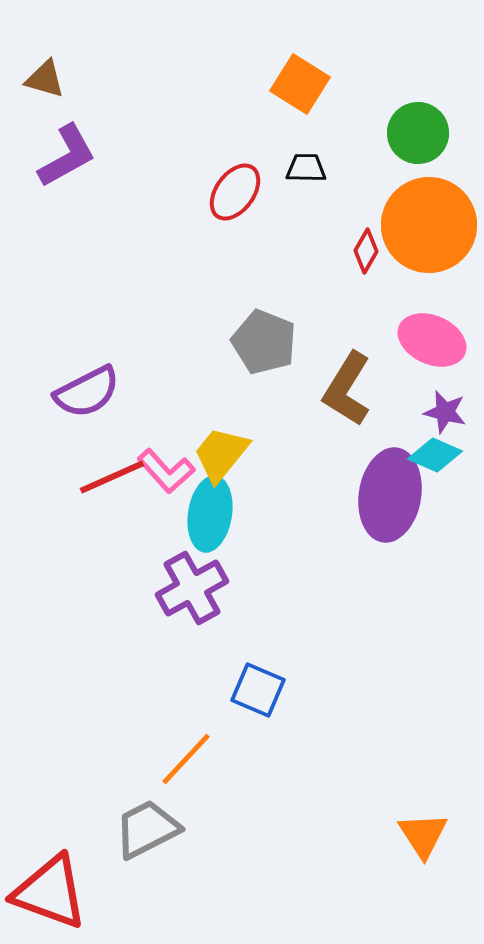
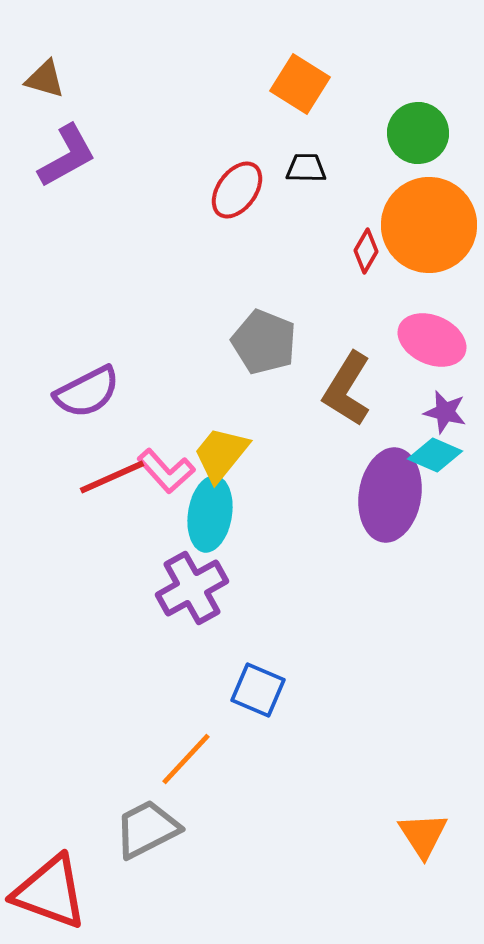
red ellipse: moved 2 px right, 2 px up
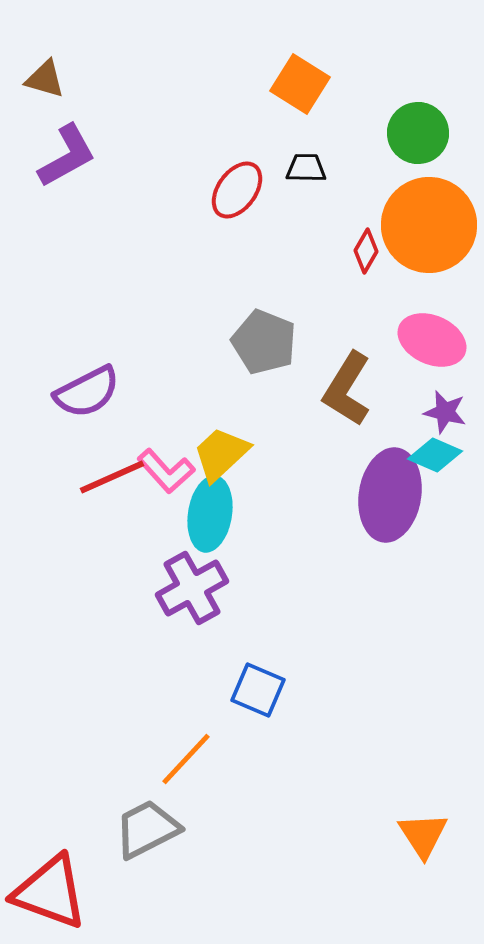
yellow trapezoid: rotated 8 degrees clockwise
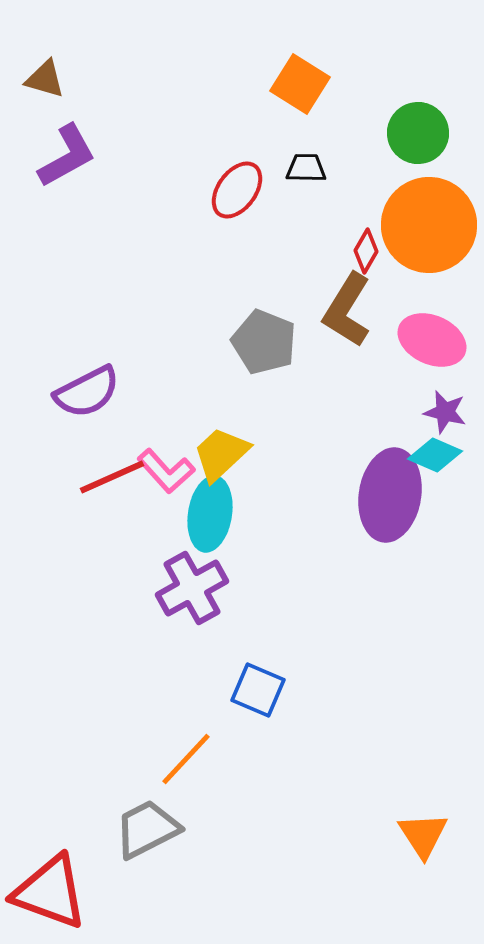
brown L-shape: moved 79 px up
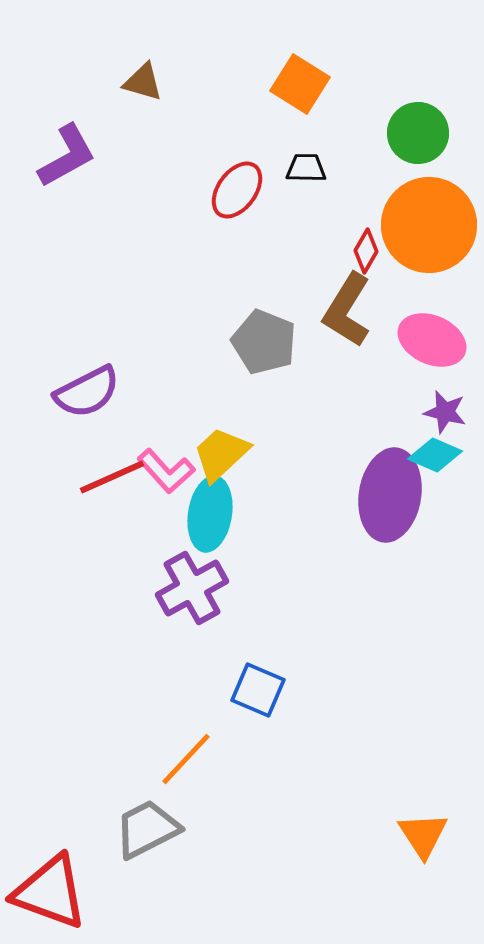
brown triangle: moved 98 px right, 3 px down
